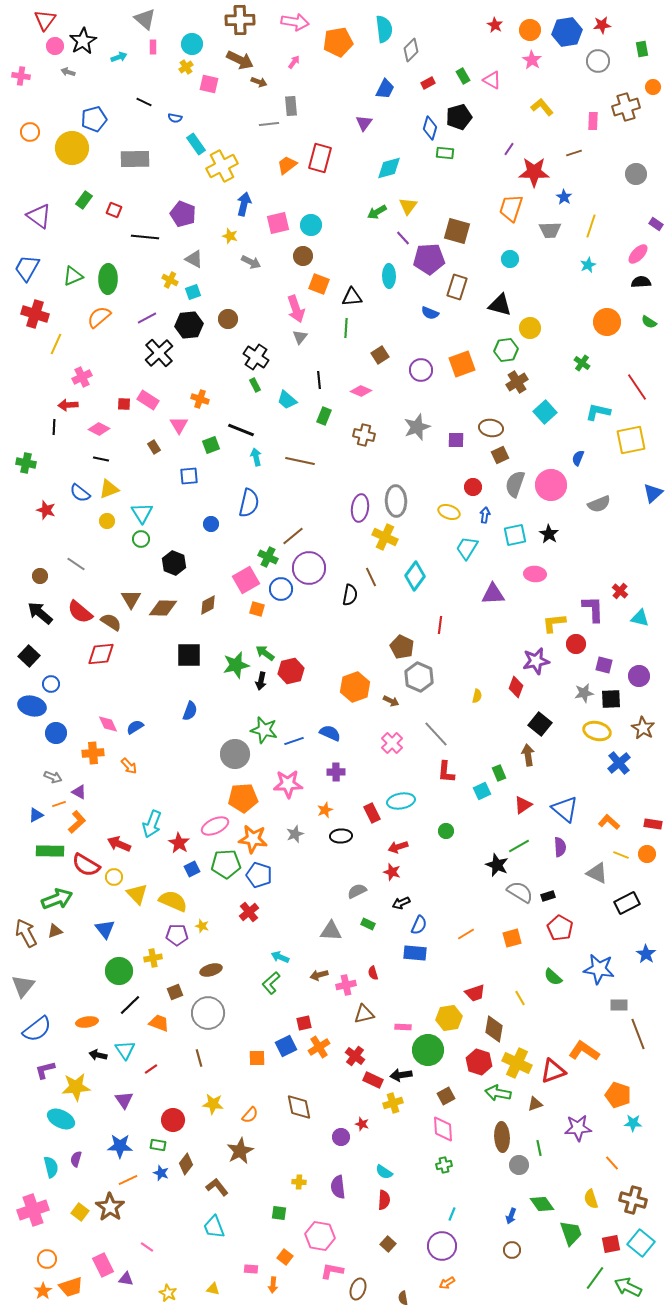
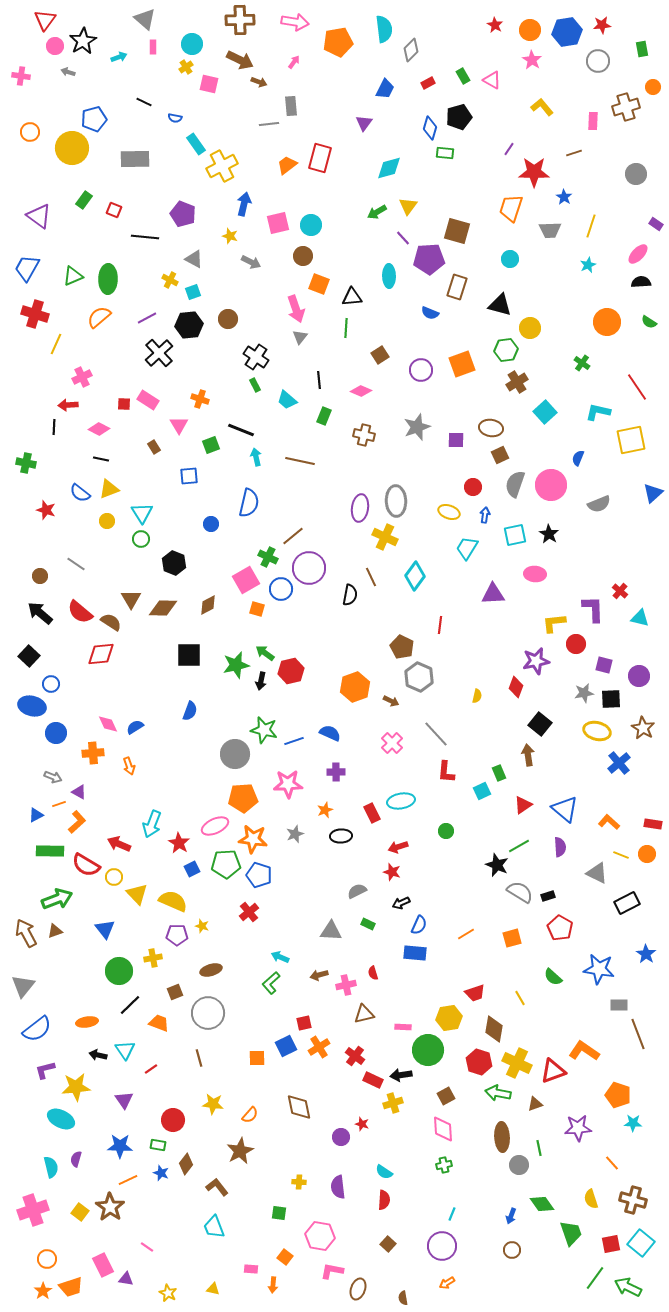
orange arrow at (129, 766): rotated 24 degrees clockwise
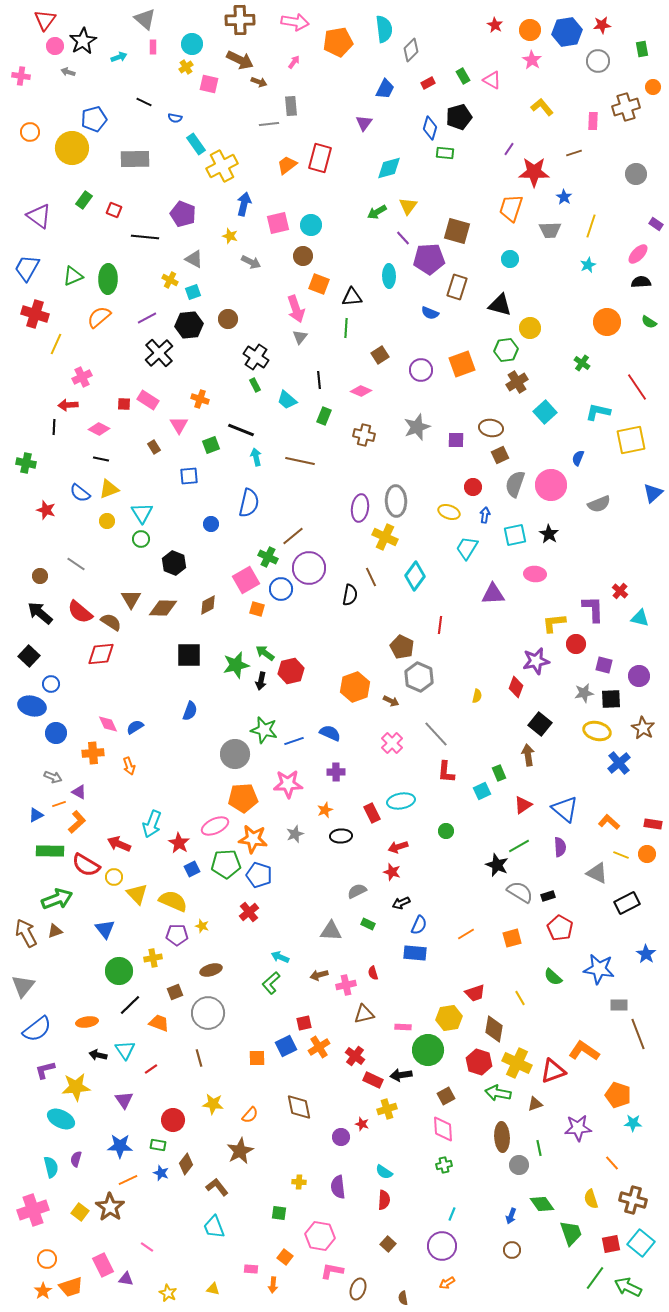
yellow cross at (393, 1103): moved 6 px left, 6 px down
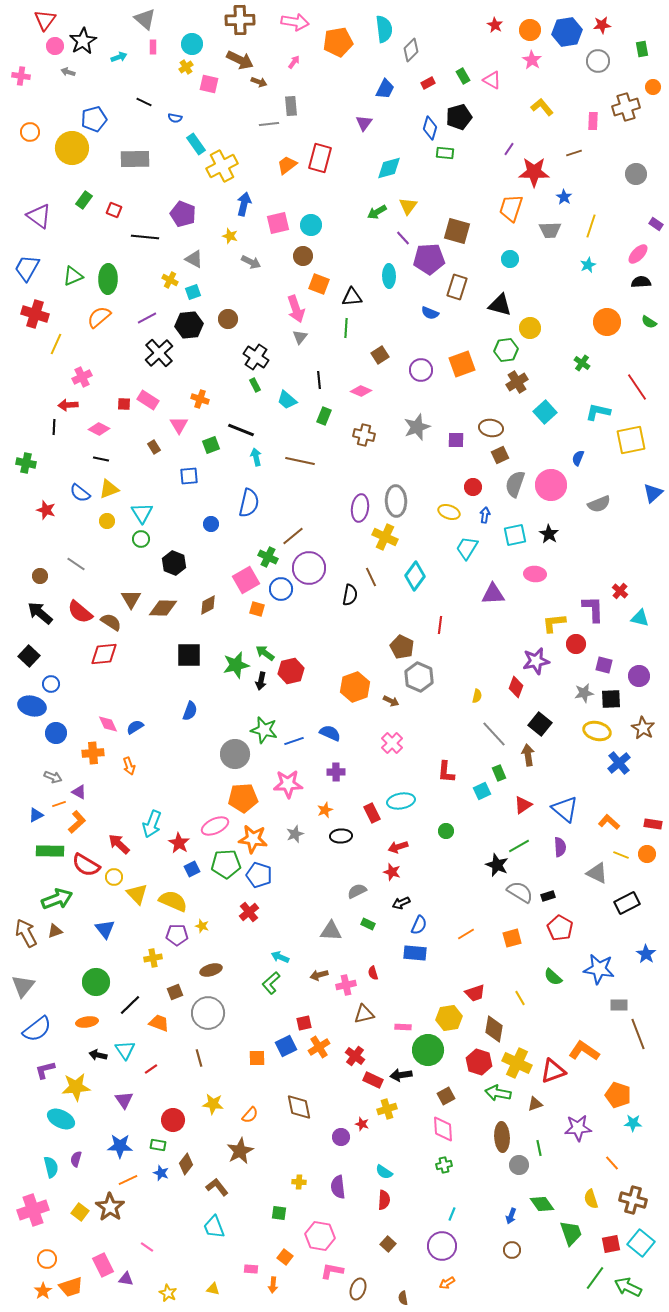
red diamond at (101, 654): moved 3 px right
gray line at (436, 734): moved 58 px right
red arrow at (119, 844): rotated 20 degrees clockwise
green circle at (119, 971): moved 23 px left, 11 px down
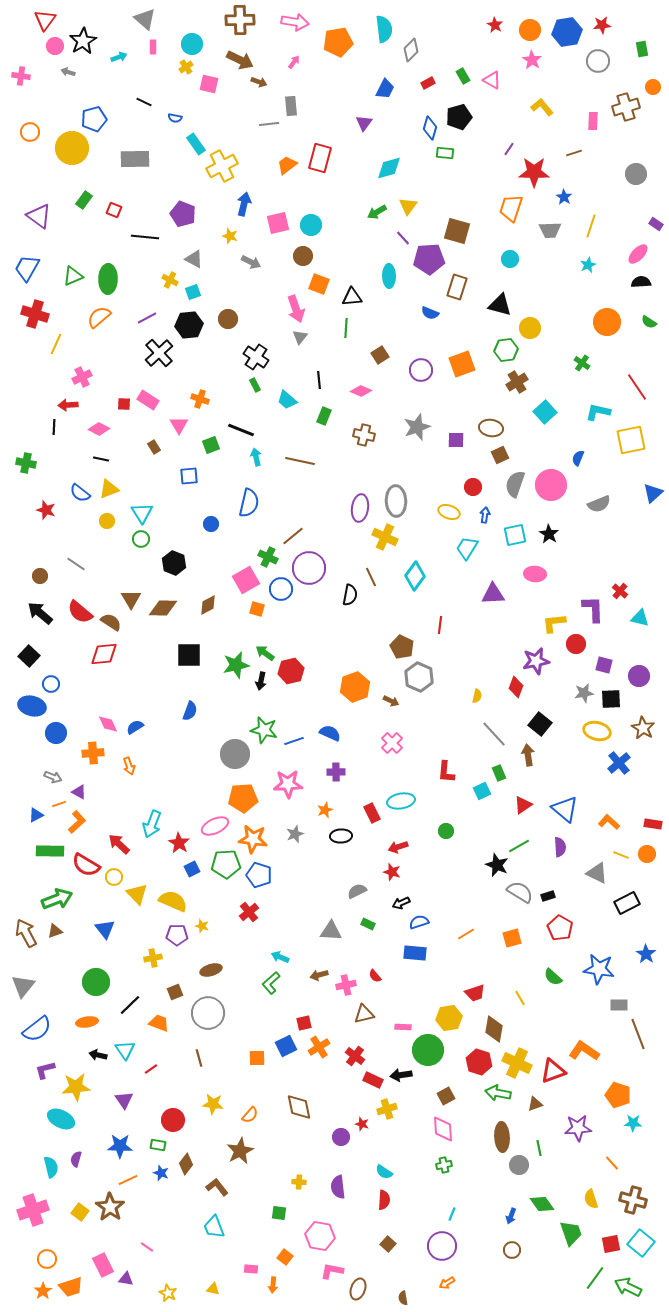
blue semicircle at (419, 925): moved 3 px up; rotated 132 degrees counterclockwise
red semicircle at (373, 973): moved 2 px right, 3 px down; rotated 24 degrees counterclockwise
